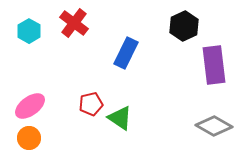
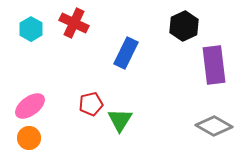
red cross: rotated 12 degrees counterclockwise
cyan hexagon: moved 2 px right, 2 px up
green triangle: moved 2 px down; rotated 28 degrees clockwise
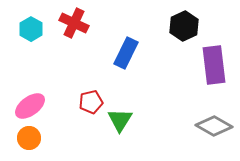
red pentagon: moved 2 px up
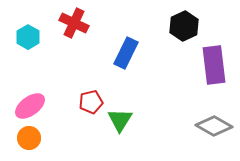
cyan hexagon: moved 3 px left, 8 px down
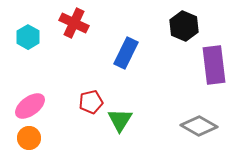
black hexagon: rotated 12 degrees counterclockwise
gray diamond: moved 15 px left
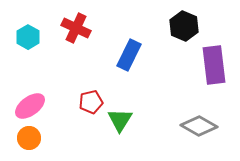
red cross: moved 2 px right, 5 px down
blue rectangle: moved 3 px right, 2 px down
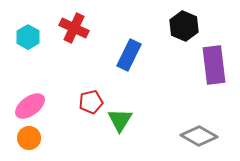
red cross: moved 2 px left
gray diamond: moved 10 px down
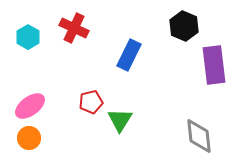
gray diamond: rotated 54 degrees clockwise
